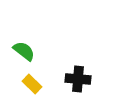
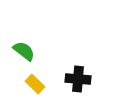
yellow rectangle: moved 3 px right
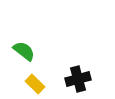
black cross: rotated 20 degrees counterclockwise
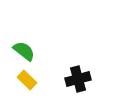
yellow rectangle: moved 8 px left, 4 px up
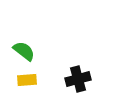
yellow rectangle: rotated 48 degrees counterclockwise
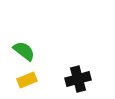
yellow rectangle: rotated 18 degrees counterclockwise
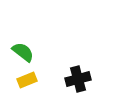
green semicircle: moved 1 px left, 1 px down
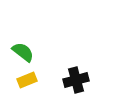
black cross: moved 2 px left, 1 px down
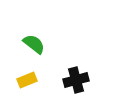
green semicircle: moved 11 px right, 8 px up
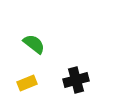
yellow rectangle: moved 3 px down
